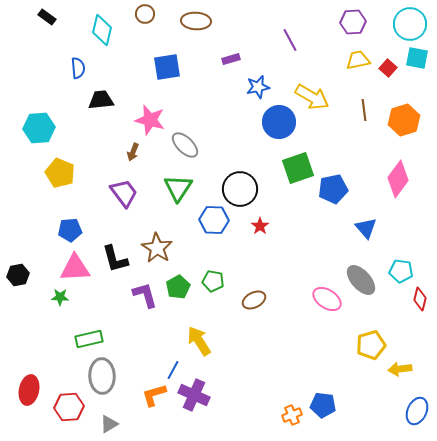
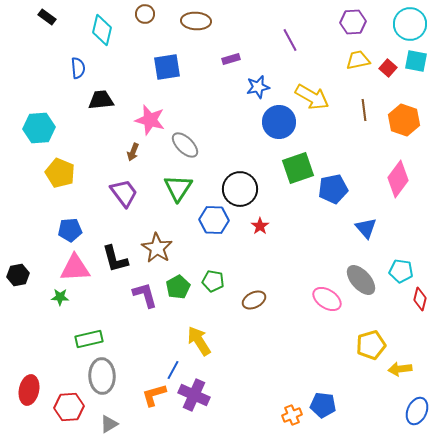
cyan square at (417, 58): moved 1 px left, 3 px down
orange hexagon at (404, 120): rotated 24 degrees counterclockwise
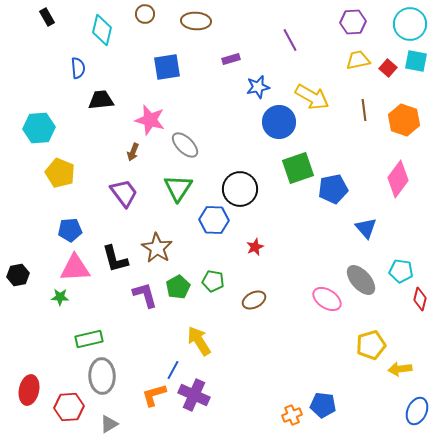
black rectangle at (47, 17): rotated 24 degrees clockwise
red star at (260, 226): moved 5 px left, 21 px down; rotated 12 degrees clockwise
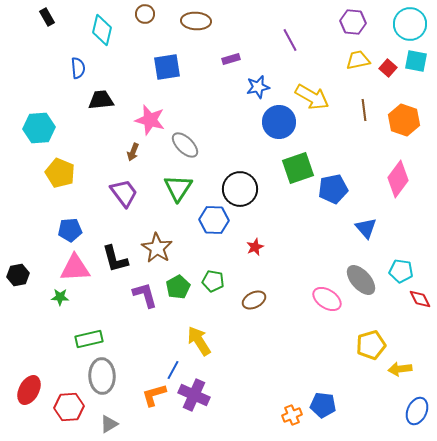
purple hexagon at (353, 22): rotated 10 degrees clockwise
red diamond at (420, 299): rotated 40 degrees counterclockwise
red ellipse at (29, 390): rotated 16 degrees clockwise
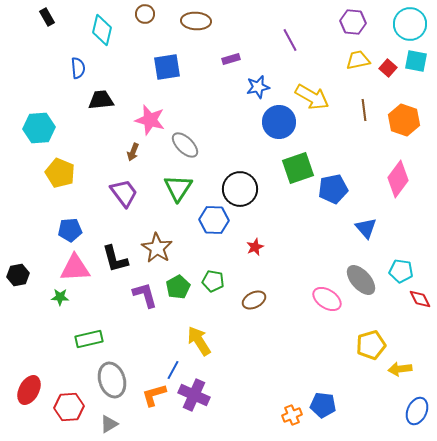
gray ellipse at (102, 376): moved 10 px right, 4 px down; rotated 16 degrees counterclockwise
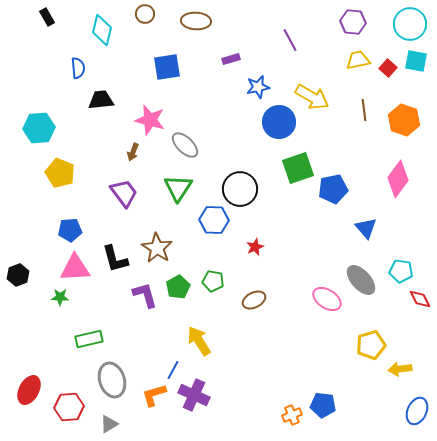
black hexagon at (18, 275): rotated 10 degrees counterclockwise
